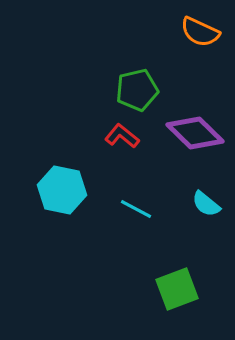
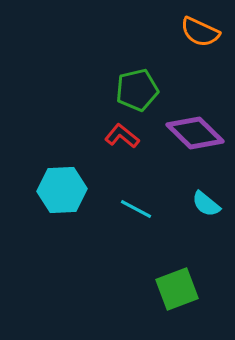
cyan hexagon: rotated 15 degrees counterclockwise
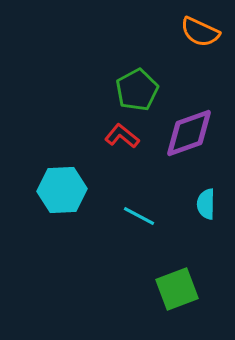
green pentagon: rotated 15 degrees counterclockwise
purple diamond: moved 6 px left; rotated 64 degrees counterclockwise
cyan semicircle: rotated 52 degrees clockwise
cyan line: moved 3 px right, 7 px down
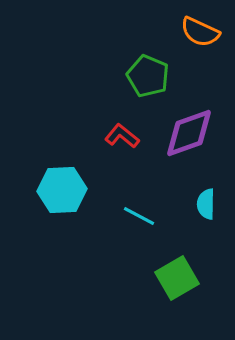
green pentagon: moved 11 px right, 14 px up; rotated 21 degrees counterclockwise
green square: moved 11 px up; rotated 9 degrees counterclockwise
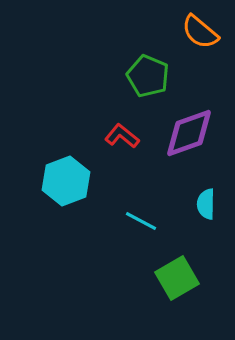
orange semicircle: rotated 15 degrees clockwise
cyan hexagon: moved 4 px right, 9 px up; rotated 18 degrees counterclockwise
cyan line: moved 2 px right, 5 px down
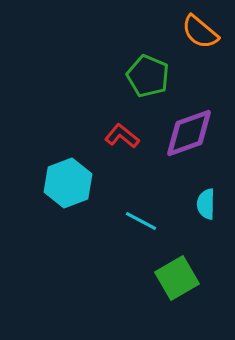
cyan hexagon: moved 2 px right, 2 px down
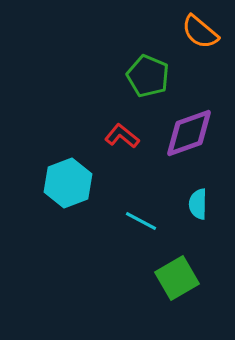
cyan semicircle: moved 8 px left
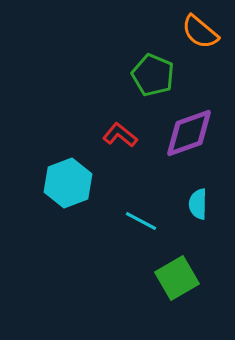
green pentagon: moved 5 px right, 1 px up
red L-shape: moved 2 px left, 1 px up
